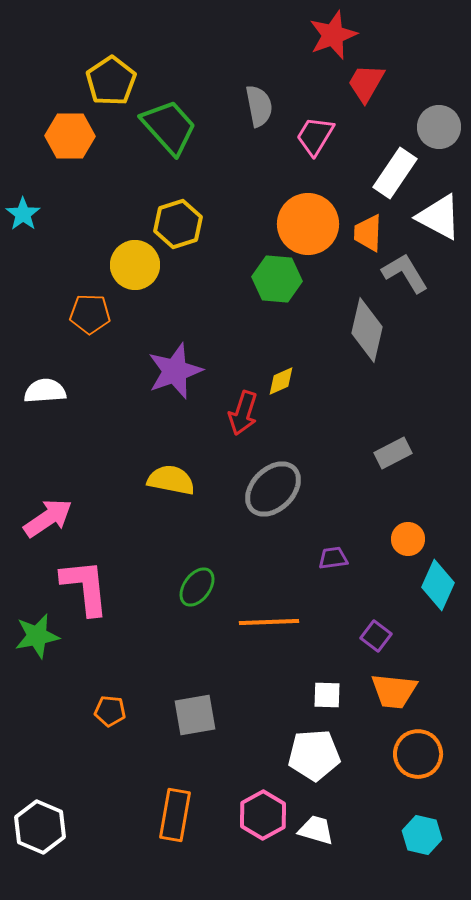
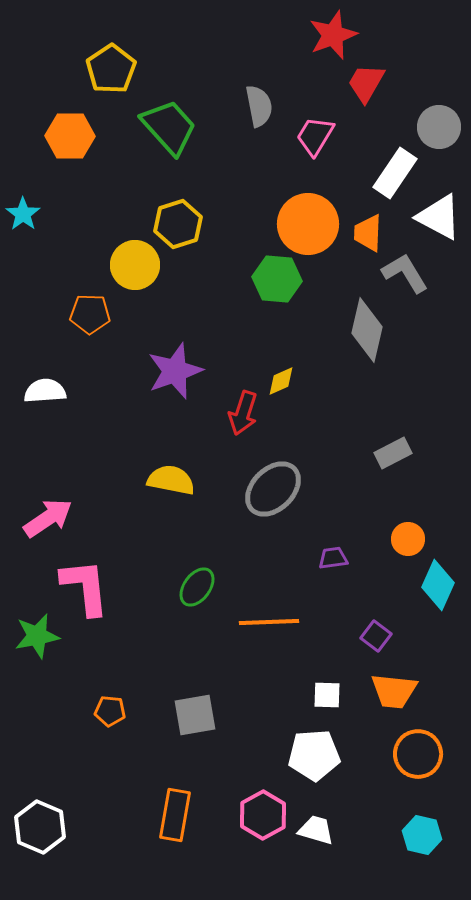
yellow pentagon at (111, 81): moved 12 px up
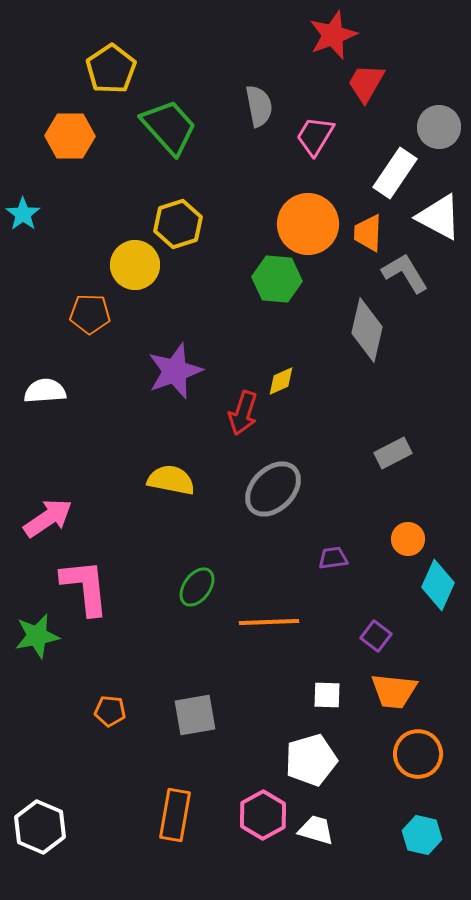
white pentagon at (314, 755): moved 3 px left, 5 px down; rotated 12 degrees counterclockwise
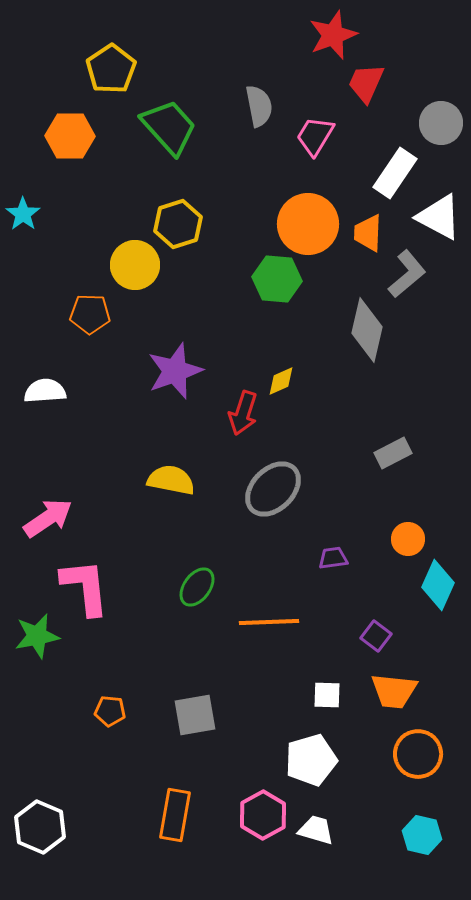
red trapezoid at (366, 83): rotated 6 degrees counterclockwise
gray circle at (439, 127): moved 2 px right, 4 px up
gray L-shape at (405, 273): moved 2 px right, 1 px down; rotated 81 degrees clockwise
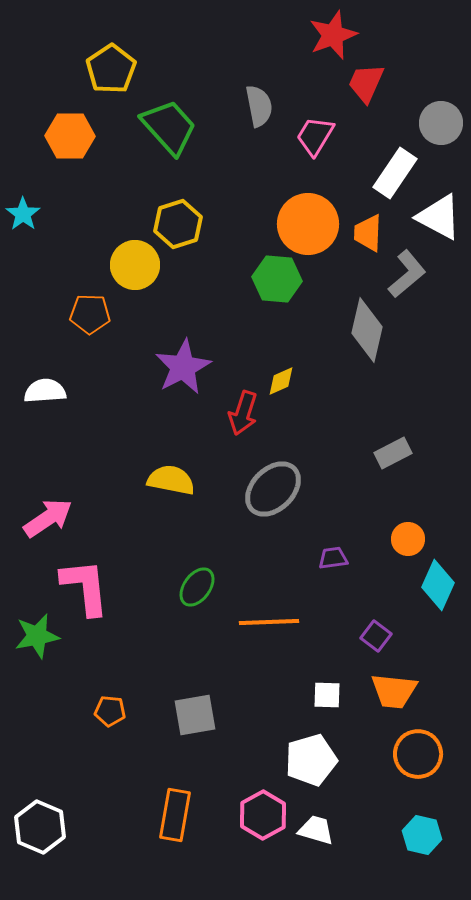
purple star at (175, 371): moved 8 px right, 4 px up; rotated 8 degrees counterclockwise
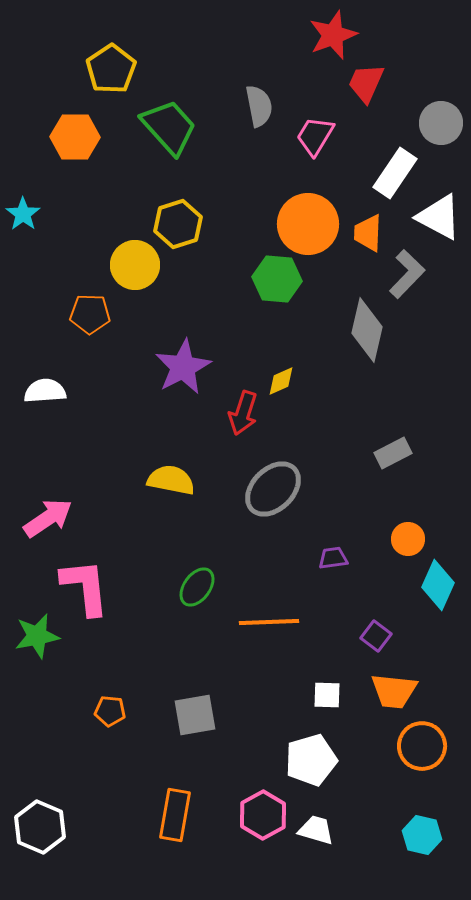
orange hexagon at (70, 136): moved 5 px right, 1 px down
gray L-shape at (407, 274): rotated 6 degrees counterclockwise
orange circle at (418, 754): moved 4 px right, 8 px up
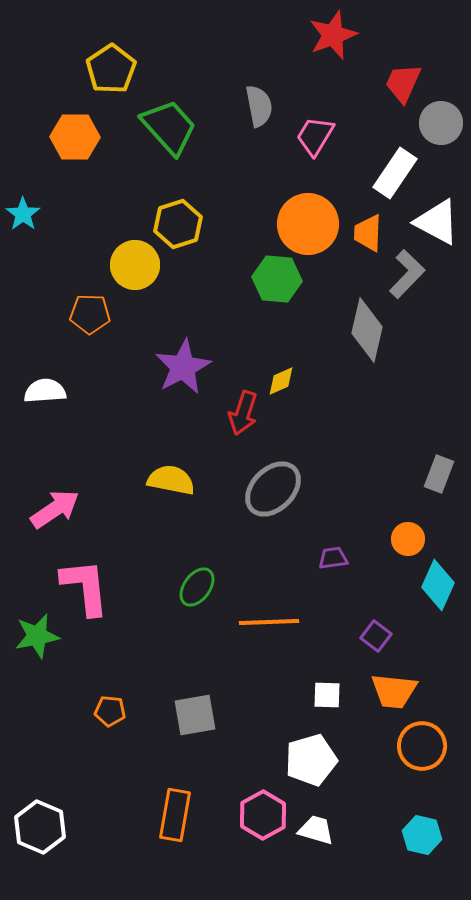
red trapezoid at (366, 83): moved 37 px right
white triangle at (439, 217): moved 2 px left, 5 px down
gray rectangle at (393, 453): moved 46 px right, 21 px down; rotated 42 degrees counterclockwise
pink arrow at (48, 518): moved 7 px right, 9 px up
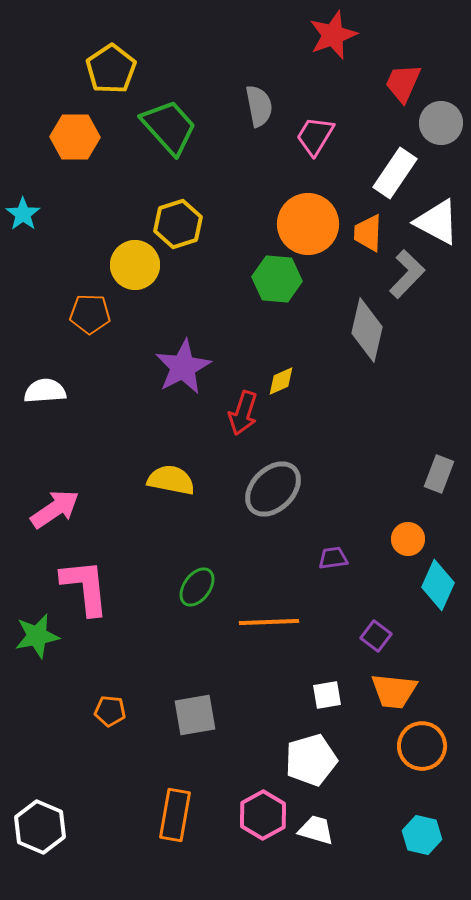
white square at (327, 695): rotated 12 degrees counterclockwise
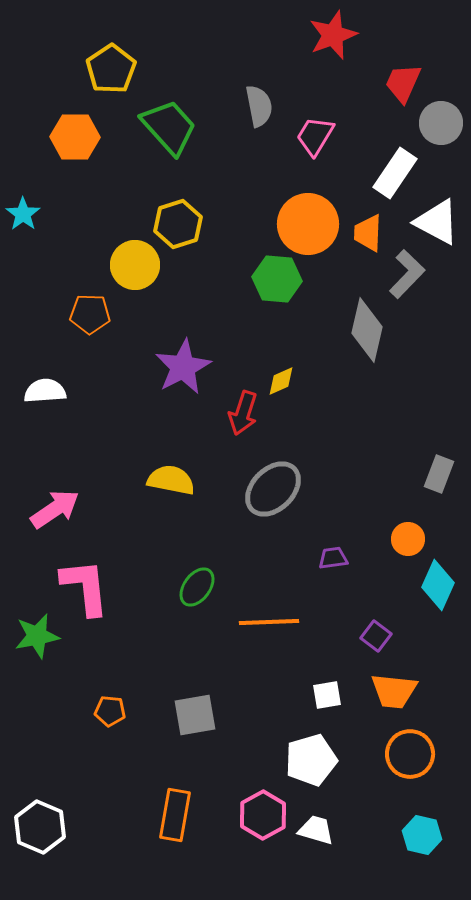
orange circle at (422, 746): moved 12 px left, 8 px down
